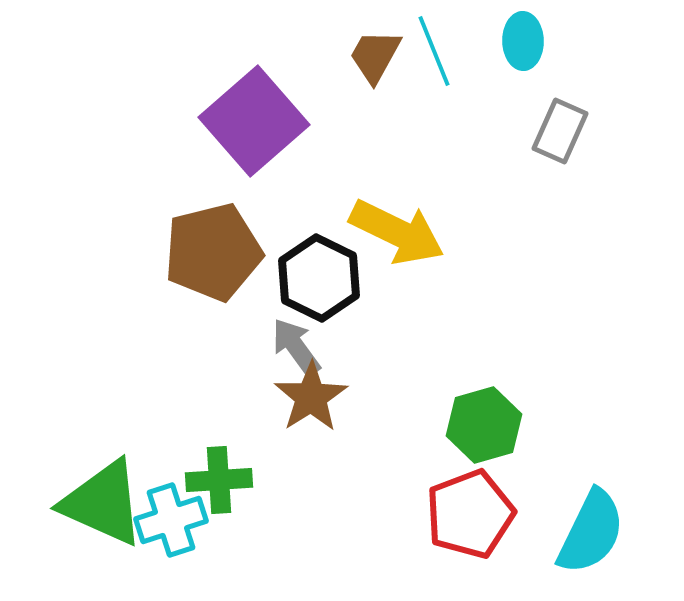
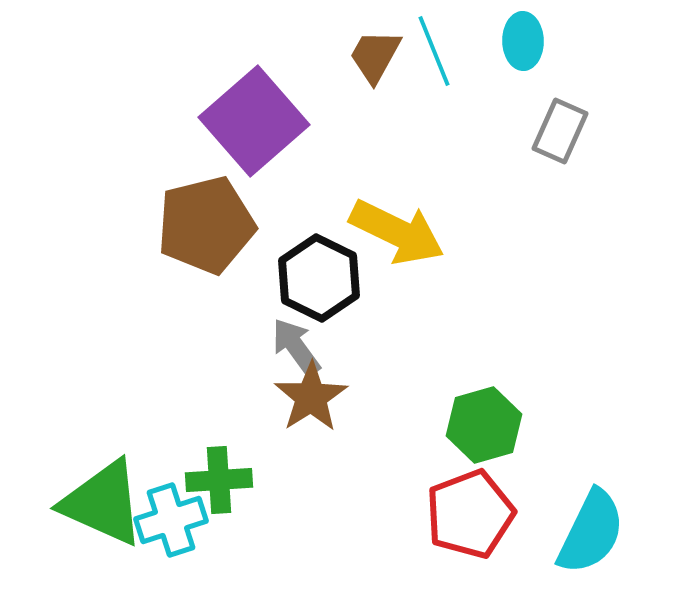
brown pentagon: moved 7 px left, 27 px up
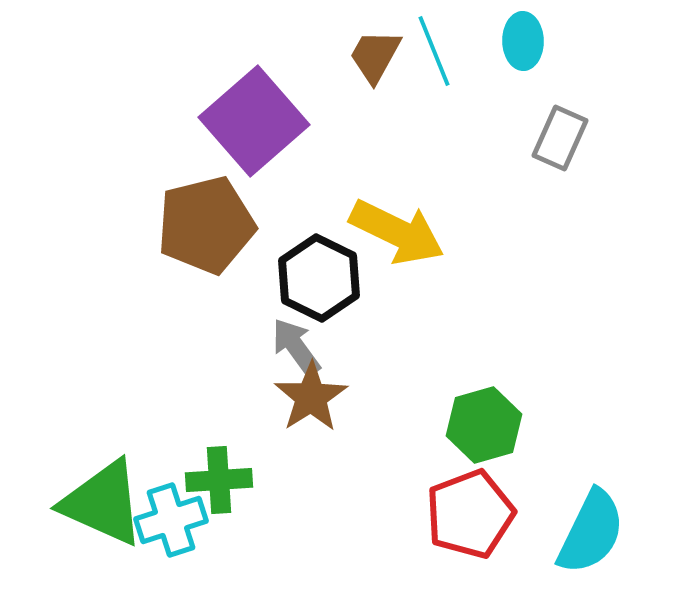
gray rectangle: moved 7 px down
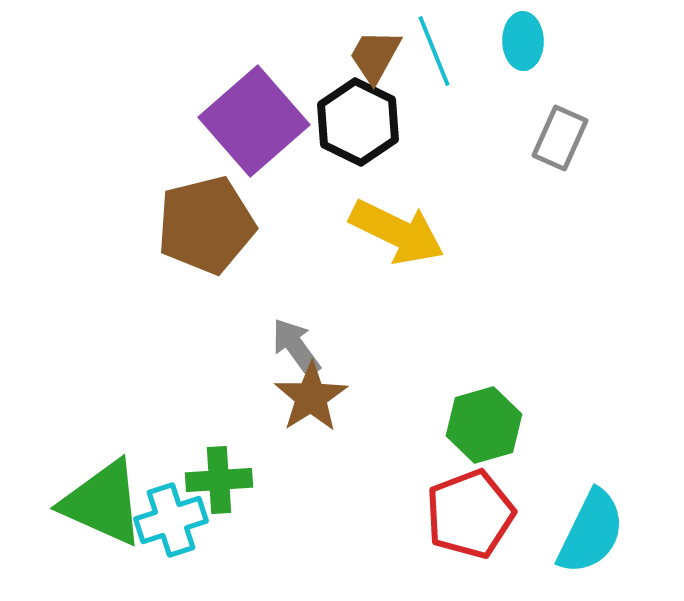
black hexagon: moved 39 px right, 156 px up
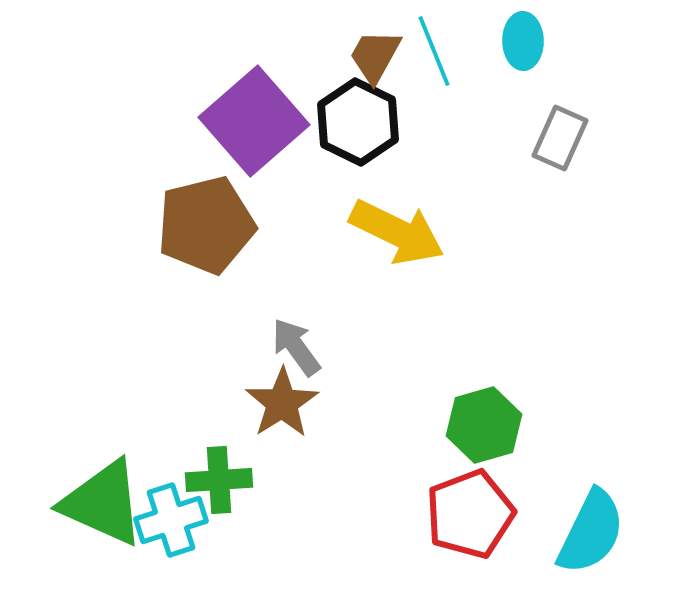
brown star: moved 29 px left, 6 px down
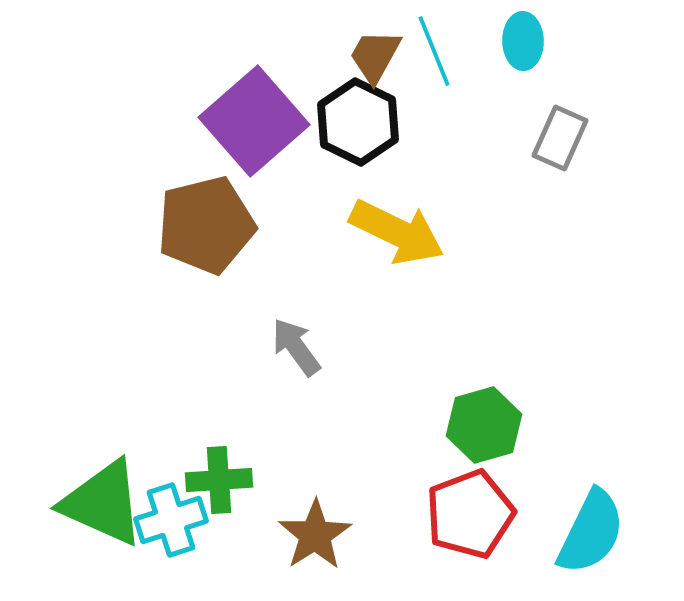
brown star: moved 33 px right, 132 px down
